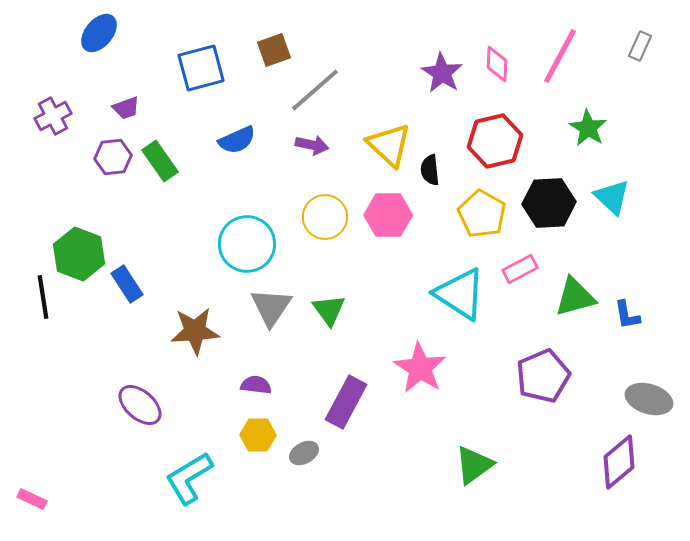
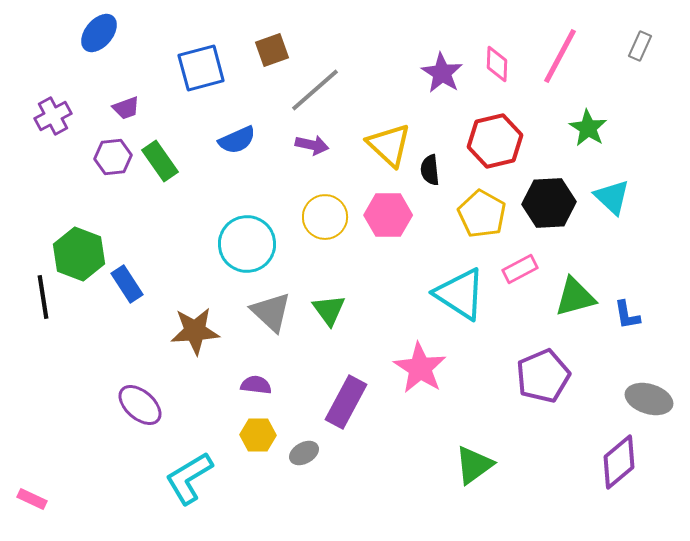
brown square at (274, 50): moved 2 px left
gray triangle at (271, 307): moved 5 px down; rotated 21 degrees counterclockwise
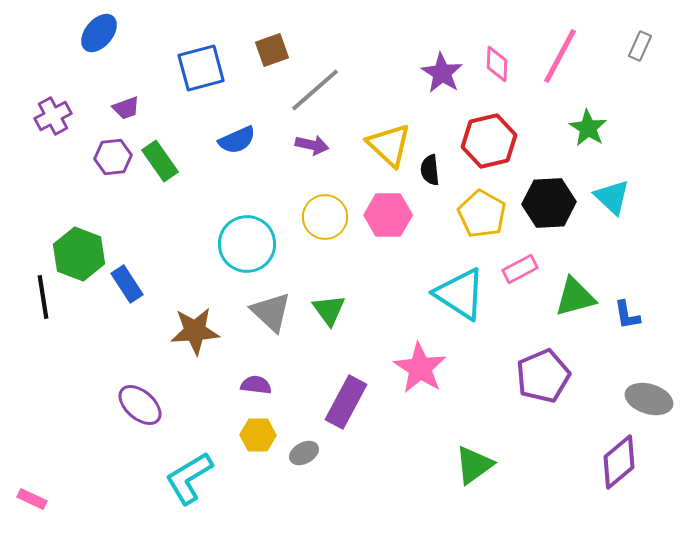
red hexagon at (495, 141): moved 6 px left
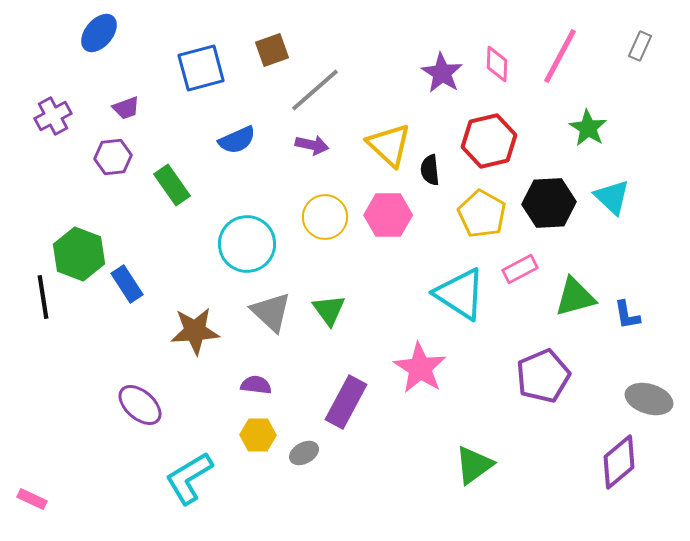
green rectangle at (160, 161): moved 12 px right, 24 px down
